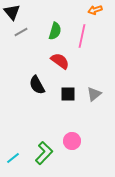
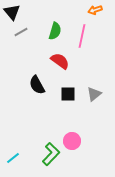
green L-shape: moved 7 px right, 1 px down
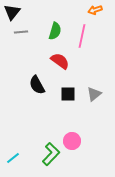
black triangle: rotated 18 degrees clockwise
gray line: rotated 24 degrees clockwise
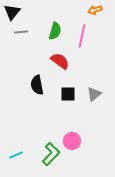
black semicircle: rotated 18 degrees clockwise
cyan line: moved 3 px right, 3 px up; rotated 16 degrees clockwise
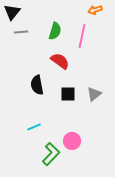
cyan line: moved 18 px right, 28 px up
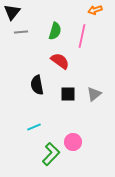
pink circle: moved 1 px right, 1 px down
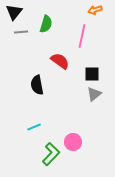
black triangle: moved 2 px right
green semicircle: moved 9 px left, 7 px up
black square: moved 24 px right, 20 px up
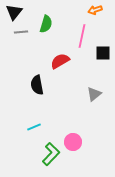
red semicircle: rotated 66 degrees counterclockwise
black square: moved 11 px right, 21 px up
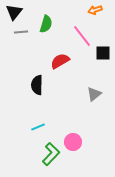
pink line: rotated 50 degrees counterclockwise
black semicircle: rotated 12 degrees clockwise
cyan line: moved 4 px right
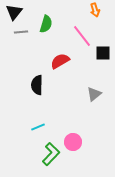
orange arrow: rotated 88 degrees counterclockwise
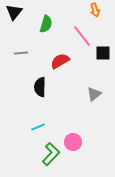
gray line: moved 21 px down
black semicircle: moved 3 px right, 2 px down
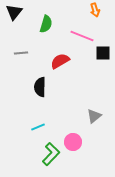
pink line: rotated 30 degrees counterclockwise
gray triangle: moved 22 px down
